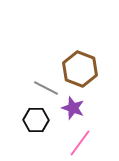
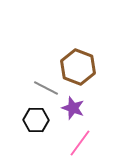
brown hexagon: moved 2 px left, 2 px up
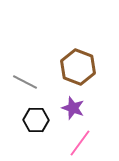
gray line: moved 21 px left, 6 px up
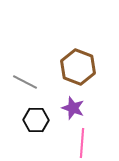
pink line: moved 2 px right; rotated 32 degrees counterclockwise
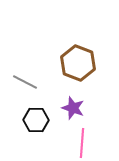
brown hexagon: moved 4 px up
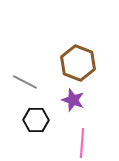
purple star: moved 8 px up
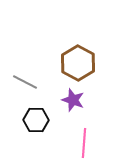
brown hexagon: rotated 8 degrees clockwise
pink line: moved 2 px right
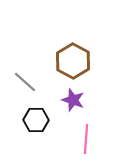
brown hexagon: moved 5 px left, 2 px up
gray line: rotated 15 degrees clockwise
pink line: moved 2 px right, 4 px up
